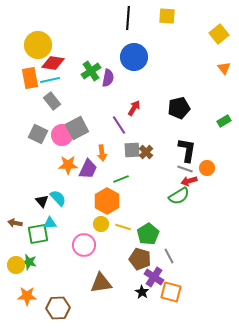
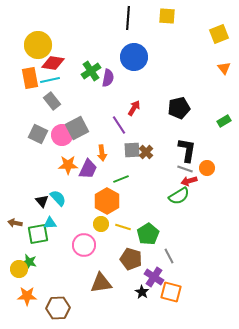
yellow square at (219, 34): rotated 18 degrees clockwise
brown pentagon at (140, 259): moved 9 px left
yellow circle at (16, 265): moved 3 px right, 4 px down
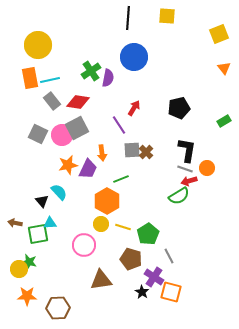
red diamond at (53, 63): moved 25 px right, 39 px down
orange star at (68, 165): rotated 12 degrees counterclockwise
cyan semicircle at (58, 198): moved 1 px right, 6 px up
brown triangle at (101, 283): moved 3 px up
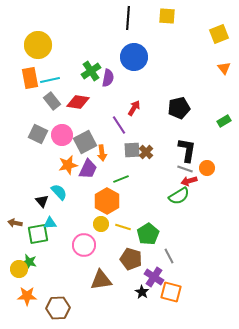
gray square at (77, 128): moved 8 px right, 14 px down
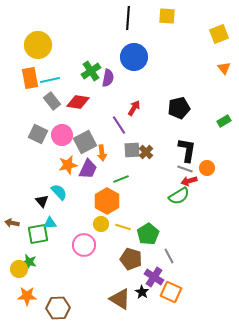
brown arrow at (15, 223): moved 3 px left
brown triangle at (101, 280): moved 19 px right, 19 px down; rotated 40 degrees clockwise
orange square at (171, 292): rotated 10 degrees clockwise
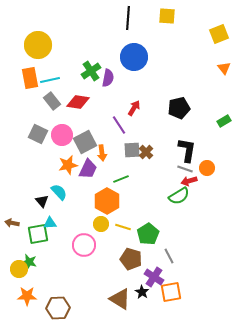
orange square at (171, 292): rotated 35 degrees counterclockwise
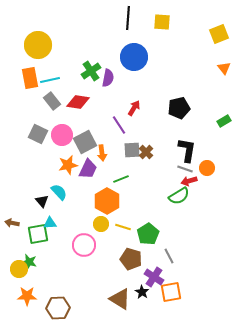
yellow square at (167, 16): moved 5 px left, 6 px down
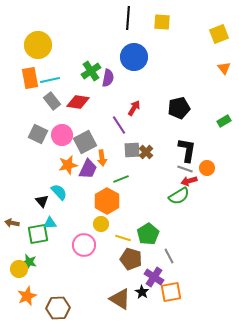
orange arrow at (102, 153): moved 5 px down
yellow line at (123, 227): moved 11 px down
orange star at (27, 296): rotated 24 degrees counterclockwise
